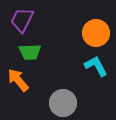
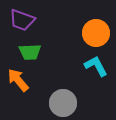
purple trapezoid: rotated 96 degrees counterclockwise
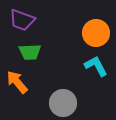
orange arrow: moved 1 px left, 2 px down
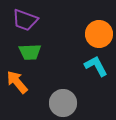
purple trapezoid: moved 3 px right
orange circle: moved 3 px right, 1 px down
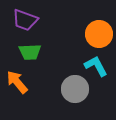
gray circle: moved 12 px right, 14 px up
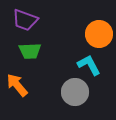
green trapezoid: moved 1 px up
cyan L-shape: moved 7 px left, 1 px up
orange arrow: moved 3 px down
gray circle: moved 3 px down
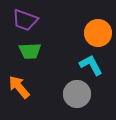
orange circle: moved 1 px left, 1 px up
cyan L-shape: moved 2 px right
orange arrow: moved 2 px right, 2 px down
gray circle: moved 2 px right, 2 px down
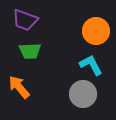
orange circle: moved 2 px left, 2 px up
gray circle: moved 6 px right
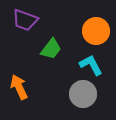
green trapezoid: moved 21 px right, 2 px up; rotated 50 degrees counterclockwise
orange arrow: rotated 15 degrees clockwise
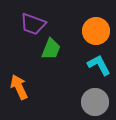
purple trapezoid: moved 8 px right, 4 px down
green trapezoid: rotated 15 degrees counterclockwise
cyan L-shape: moved 8 px right
gray circle: moved 12 px right, 8 px down
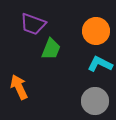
cyan L-shape: moved 1 px right, 1 px up; rotated 35 degrees counterclockwise
gray circle: moved 1 px up
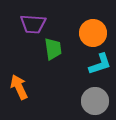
purple trapezoid: rotated 16 degrees counterclockwise
orange circle: moved 3 px left, 2 px down
green trapezoid: moved 2 px right; rotated 30 degrees counterclockwise
cyan L-shape: rotated 135 degrees clockwise
